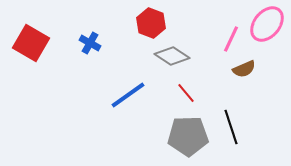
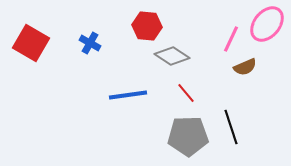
red hexagon: moved 4 px left, 3 px down; rotated 16 degrees counterclockwise
brown semicircle: moved 1 px right, 2 px up
blue line: rotated 27 degrees clockwise
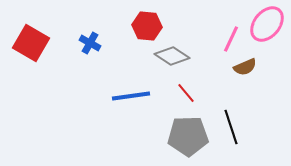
blue line: moved 3 px right, 1 px down
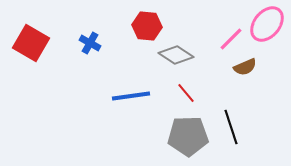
pink line: rotated 20 degrees clockwise
gray diamond: moved 4 px right, 1 px up
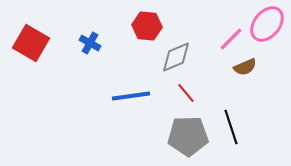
gray diamond: moved 2 px down; rotated 56 degrees counterclockwise
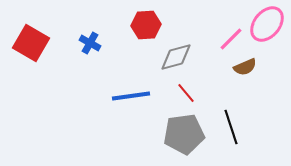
red hexagon: moved 1 px left, 1 px up; rotated 8 degrees counterclockwise
gray diamond: rotated 8 degrees clockwise
gray pentagon: moved 4 px left, 2 px up; rotated 6 degrees counterclockwise
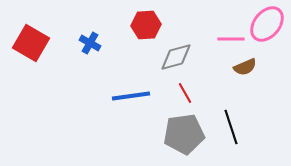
pink line: rotated 44 degrees clockwise
red line: moved 1 px left; rotated 10 degrees clockwise
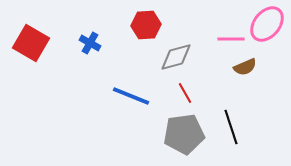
blue line: rotated 30 degrees clockwise
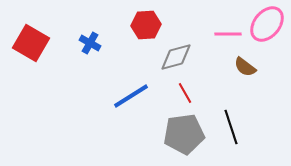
pink line: moved 3 px left, 5 px up
brown semicircle: rotated 60 degrees clockwise
blue line: rotated 54 degrees counterclockwise
